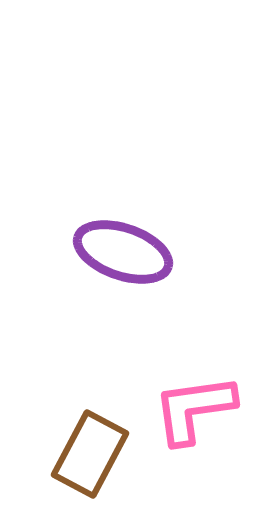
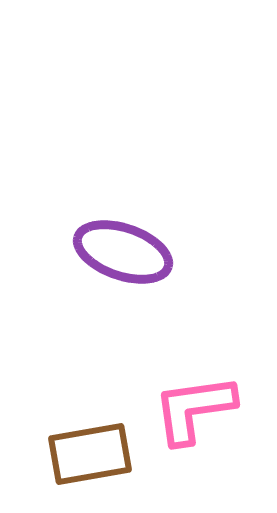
brown rectangle: rotated 52 degrees clockwise
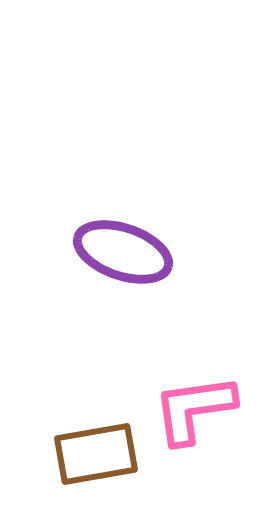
brown rectangle: moved 6 px right
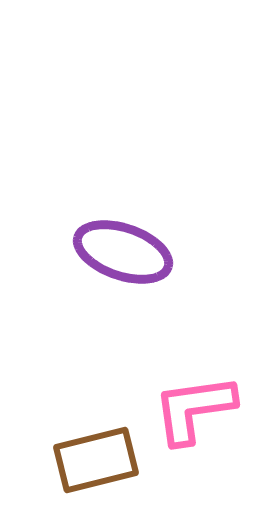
brown rectangle: moved 6 px down; rotated 4 degrees counterclockwise
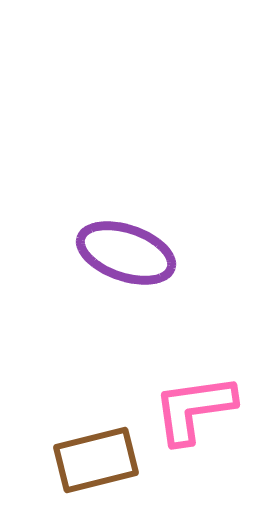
purple ellipse: moved 3 px right, 1 px down
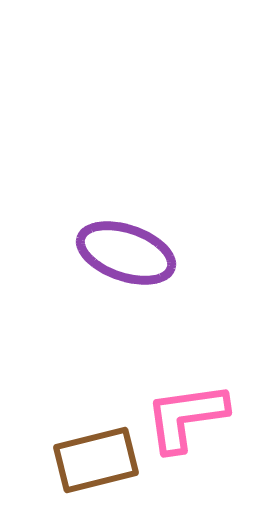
pink L-shape: moved 8 px left, 8 px down
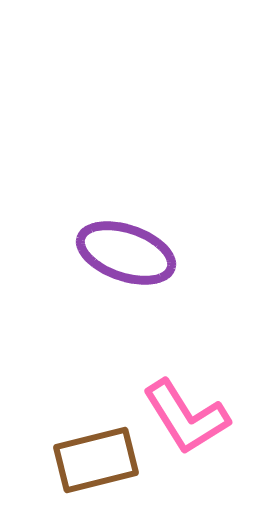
pink L-shape: rotated 114 degrees counterclockwise
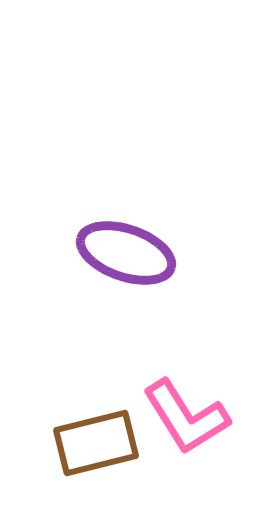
brown rectangle: moved 17 px up
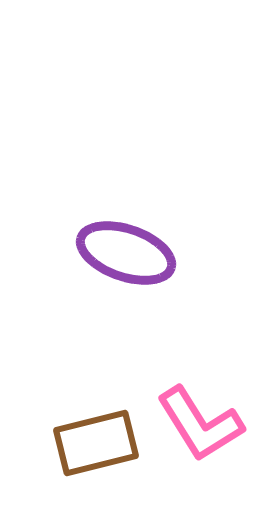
pink L-shape: moved 14 px right, 7 px down
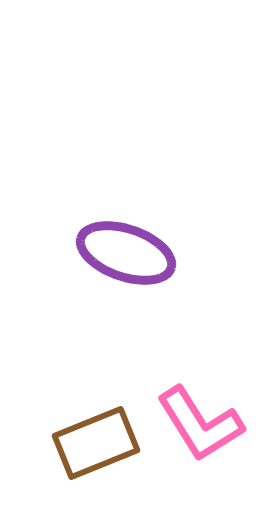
brown rectangle: rotated 8 degrees counterclockwise
